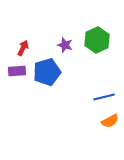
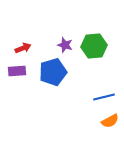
green hexagon: moved 3 px left, 6 px down; rotated 20 degrees clockwise
red arrow: rotated 42 degrees clockwise
blue pentagon: moved 6 px right
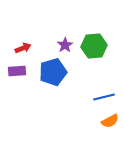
purple star: rotated 21 degrees clockwise
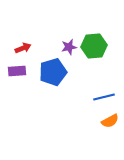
purple star: moved 4 px right, 2 px down; rotated 21 degrees clockwise
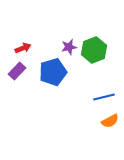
green hexagon: moved 4 px down; rotated 15 degrees counterclockwise
purple rectangle: rotated 42 degrees counterclockwise
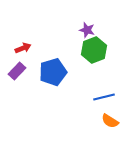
purple star: moved 18 px right, 17 px up; rotated 28 degrees clockwise
orange semicircle: rotated 60 degrees clockwise
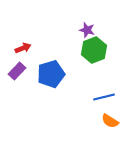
blue pentagon: moved 2 px left, 2 px down
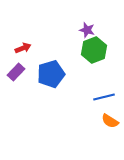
purple rectangle: moved 1 px left, 1 px down
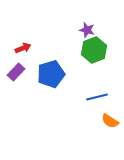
blue line: moved 7 px left
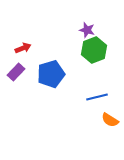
orange semicircle: moved 1 px up
